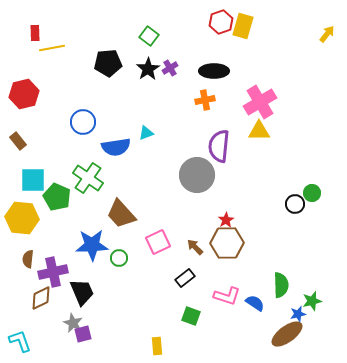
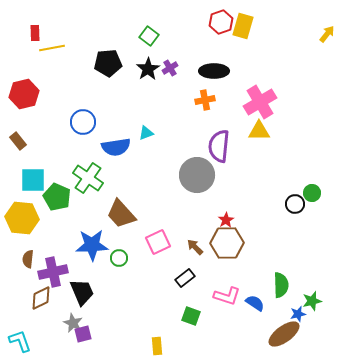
brown ellipse at (287, 334): moved 3 px left
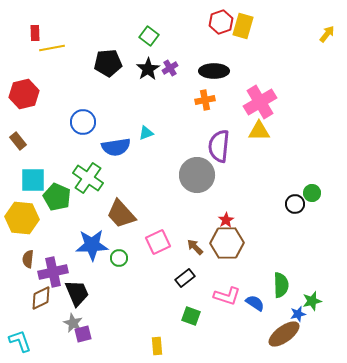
black trapezoid at (82, 292): moved 5 px left, 1 px down
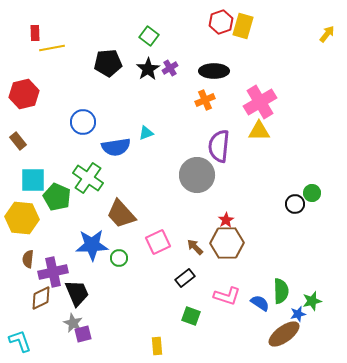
orange cross at (205, 100): rotated 12 degrees counterclockwise
green semicircle at (281, 285): moved 6 px down
blue semicircle at (255, 303): moved 5 px right
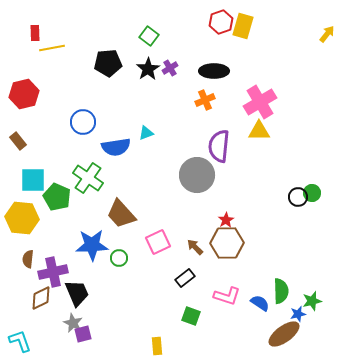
black circle at (295, 204): moved 3 px right, 7 px up
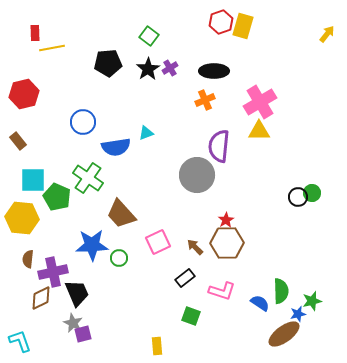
pink L-shape at (227, 296): moved 5 px left, 5 px up
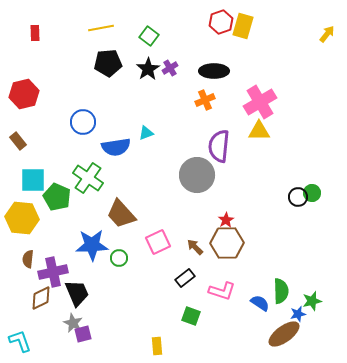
yellow line at (52, 48): moved 49 px right, 20 px up
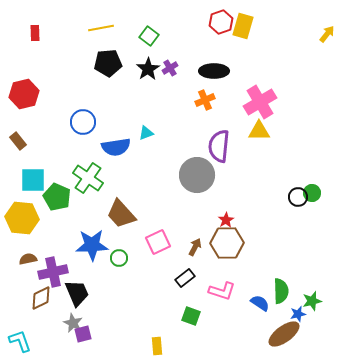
brown arrow at (195, 247): rotated 72 degrees clockwise
brown semicircle at (28, 259): rotated 72 degrees clockwise
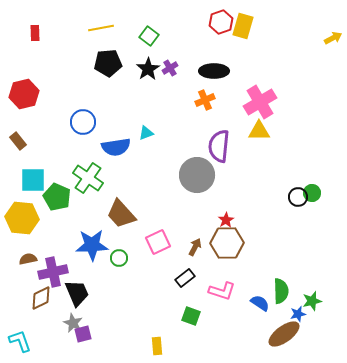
yellow arrow at (327, 34): moved 6 px right, 4 px down; rotated 24 degrees clockwise
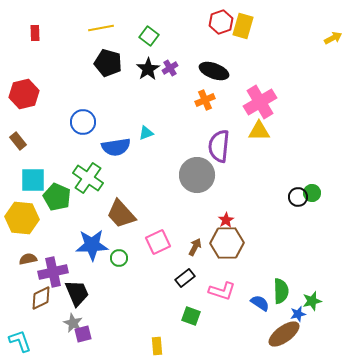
black pentagon at (108, 63): rotated 20 degrees clockwise
black ellipse at (214, 71): rotated 20 degrees clockwise
